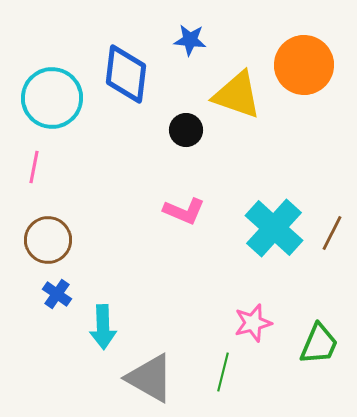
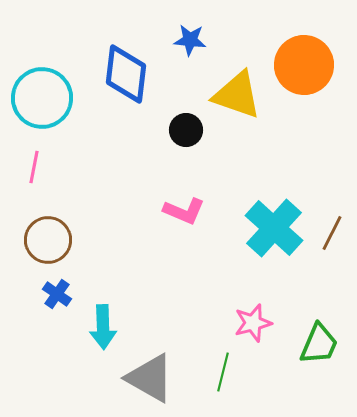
cyan circle: moved 10 px left
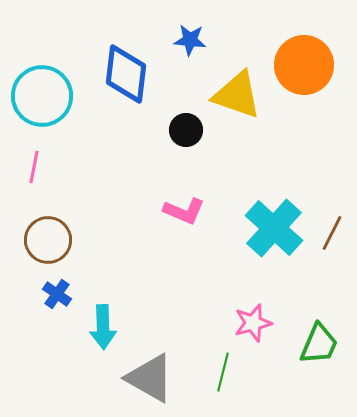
cyan circle: moved 2 px up
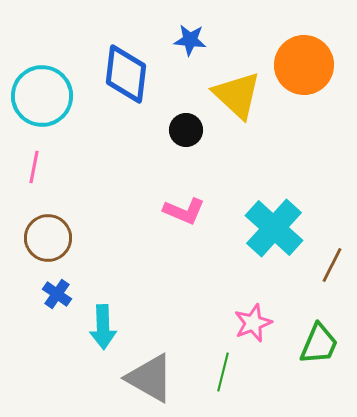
yellow triangle: rotated 24 degrees clockwise
brown line: moved 32 px down
brown circle: moved 2 px up
pink star: rotated 6 degrees counterclockwise
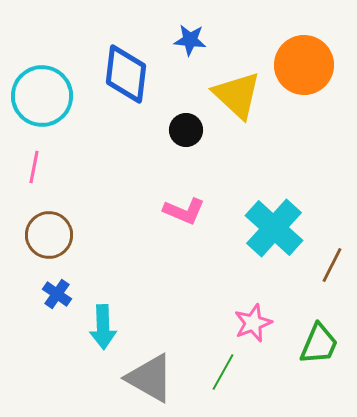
brown circle: moved 1 px right, 3 px up
green line: rotated 15 degrees clockwise
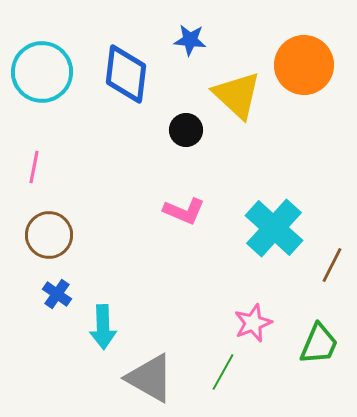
cyan circle: moved 24 px up
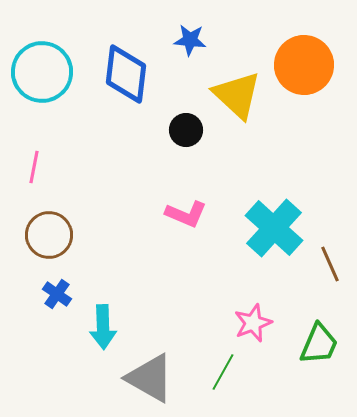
pink L-shape: moved 2 px right, 3 px down
brown line: moved 2 px left, 1 px up; rotated 51 degrees counterclockwise
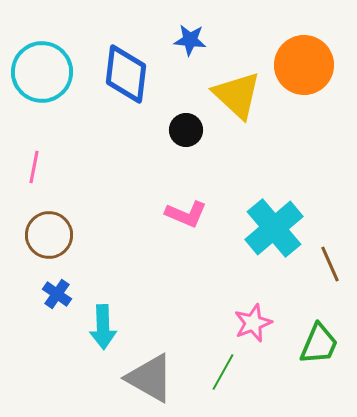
cyan cross: rotated 8 degrees clockwise
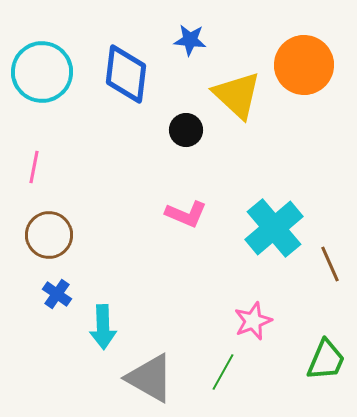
pink star: moved 2 px up
green trapezoid: moved 7 px right, 16 px down
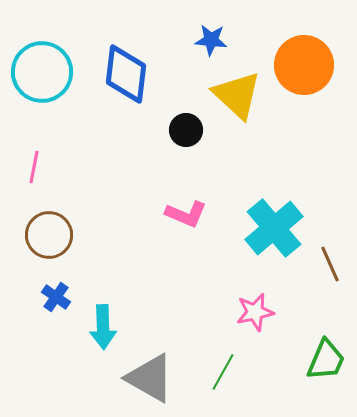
blue star: moved 21 px right
blue cross: moved 1 px left, 3 px down
pink star: moved 2 px right, 9 px up; rotated 9 degrees clockwise
